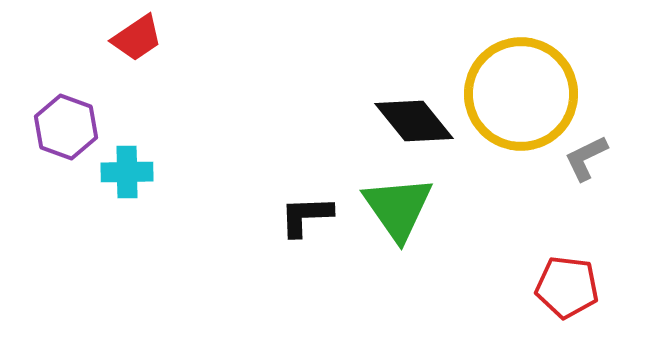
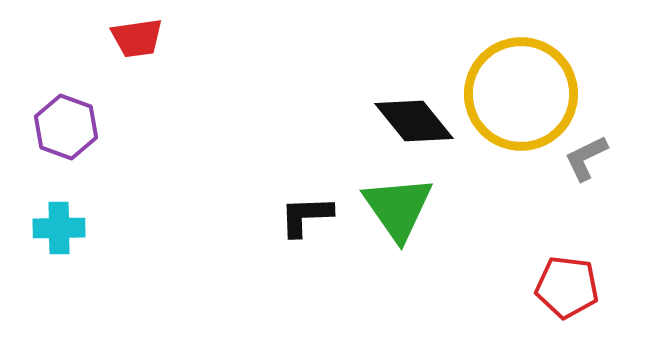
red trapezoid: rotated 26 degrees clockwise
cyan cross: moved 68 px left, 56 px down
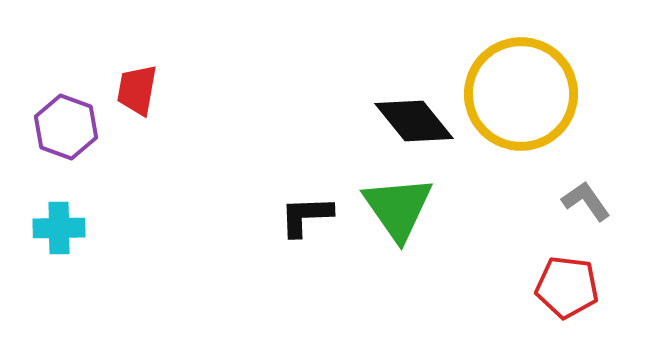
red trapezoid: moved 52 px down; rotated 108 degrees clockwise
gray L-shape: moved 43 px down; rotated 81 degrees clockwise
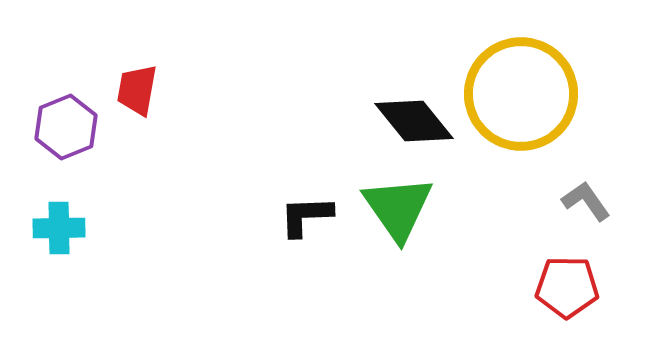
purple hexagon: rotated 18 degrees clockwise
red pentagon: rotated 6 degrees counterclockwise
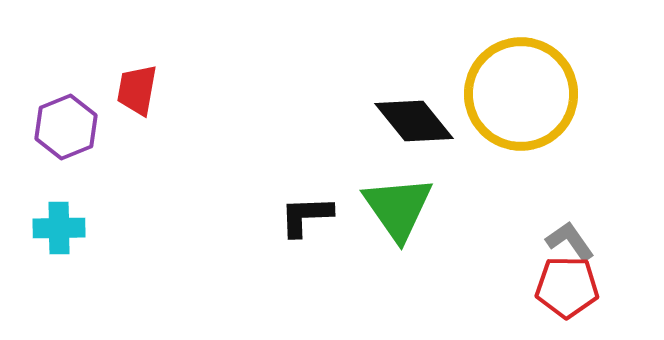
gray L-shape: moved 16 px left, 40 px down
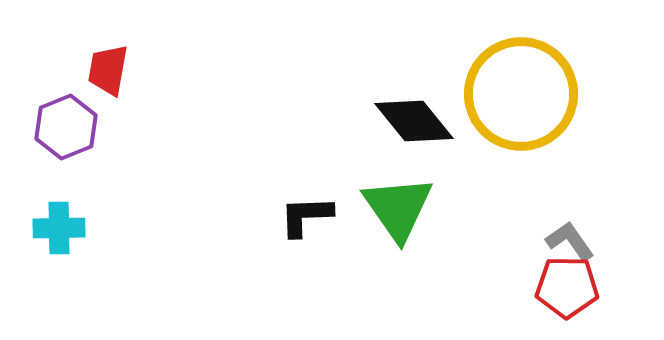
red trapezoid: moved 29 px left, 20 px up
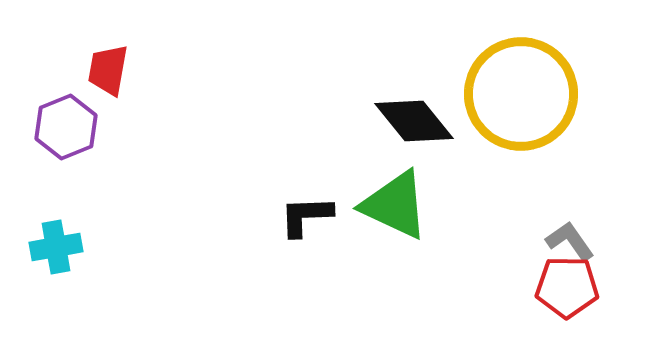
green triangle: moved 3 px left, 3 px up; rotated 30 degrees counterclockwise
cyan cross: moved 3 px left, 19 px down; rotated 9 degrees counterclockwise
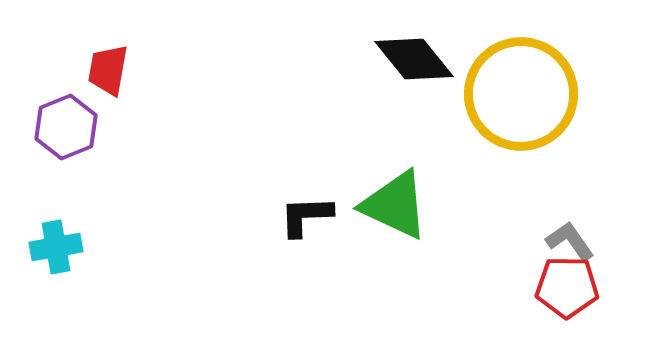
black diamond: moved 62 px up
